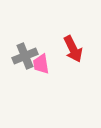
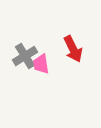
gray cross: rotated 10 degrees counterclockwise
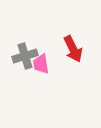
gray cross: rotated 15 degrees clockwise
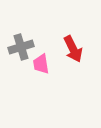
gray cross: moved 4 px left, 9 px up
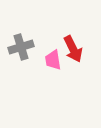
pink trapezoid: moved 12 px right, 4 px up
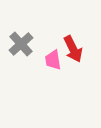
gray cross: moved 3 px up; rotated 25 degrees counterclockwise
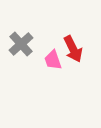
pink trapezoid: rotated 10 degrees counterclockwise
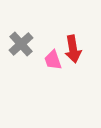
red arrow: rotated 16 degrees clockwise
